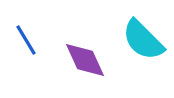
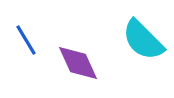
purple diamond: moved 7 px left, 3 px down
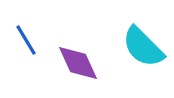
cyan semicircle: moved 7 px down
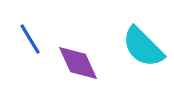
blue line: moved 4 px right, 1 px up
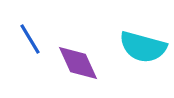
cyan semicircle: rotated 30 degrees counterclockwise
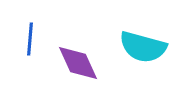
blue line: rotated 36 degrees clockwise
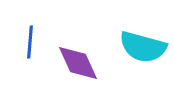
blue line: moved 3 px down
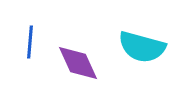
cyan semicircle: moved 1 px left
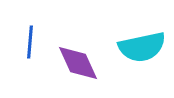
cyan semicircle: rotated 27 degrees counterclockwise
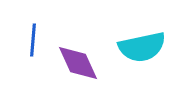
blue line: moved 3 px right, 2 px up
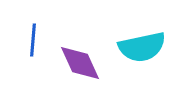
purple diamond: moved 2 px right
